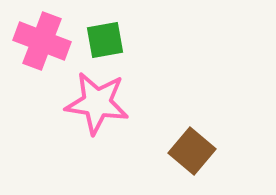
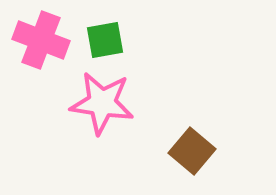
pink cross: moved 1 px left, 1 px up
pink star: moved 5 px right
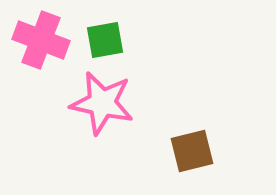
pink star: rotated 4 degrees clockwise
brown square: rotated 36 degrees clockwise
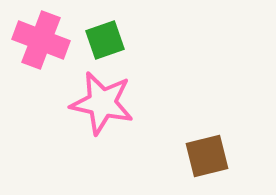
green square: rotated 9 degrees counterclockwise
brown square: moved 15 px right, 5 px down
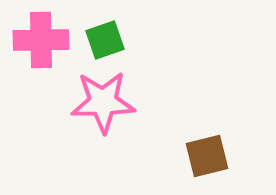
pink cross: rotated 22 degrees counterclockwise
pink star: moved 1 px right, 1 px up; rotated 14 degrees counterclockwise
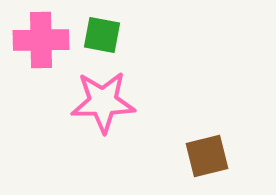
green square: moved 3 px left, 5 px up; rotated 30 degrees clockwise
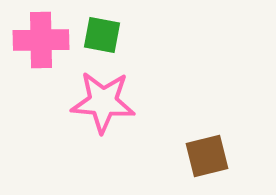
pink star: rotated 6 degrees clockwise
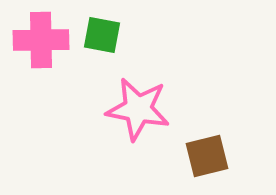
pink star: moved 35 px right, 7 px down; rotated 6 degrees clockwise
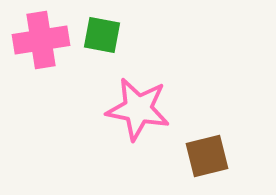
pink cross: rotated 8 degrees counterclockwise
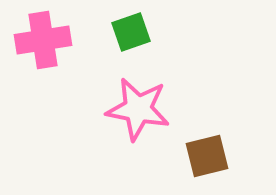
green square: moved 29 px right, 3 px up; rotated 30 degrees counterclockwise
pink cross: moved 2 px right
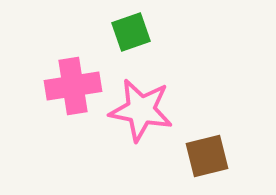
pink cross: moved 30 px right, 46 px down
pink star: moved 3 px right, 1 px down
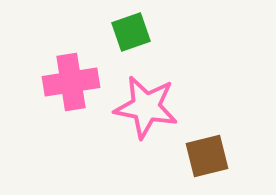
pink cross: moved 2 px left, 4 px up
pink star: moved 5 px right, 3 px up
